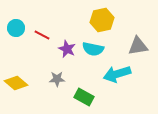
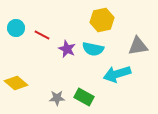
gray star: moved 19 px down
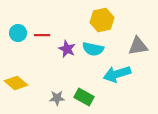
cyan circle: moved 2 px right, 5 px down
red line: rotated 28 degrees counterclockwise
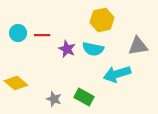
gray star: moved 3 px left, 1 px down; rotated 21 degrees clockwise
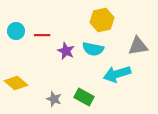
cyan circle: moved 2 px left, 2 px up
purple star: moved 1 px left, 2 px down
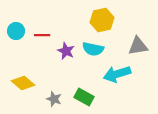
yellow diamond: moved 7 px right
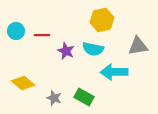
cyan arrow: moved 3 px left, 2 px up; rotated 16 degrees clockwise
gray star: moved 1 px up
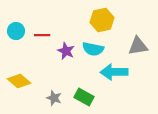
yellow diamond: moved 4 px left, 2 px up
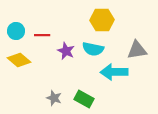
yellow hexagon: rotated 10 degrees clockwise
gray triangle: moved 1 px left, 4 px down
yellow diamond: moved 21 px up
green rectangle: moved 2 px down
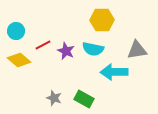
red line: moved 1 px right, 10 px down; rotated 28 degrees counterclockwise
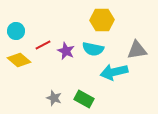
cyan arrow: rotated 12 degrees counterclockwise
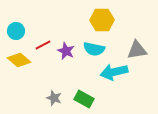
cyan semicircle: moved 1 px right
